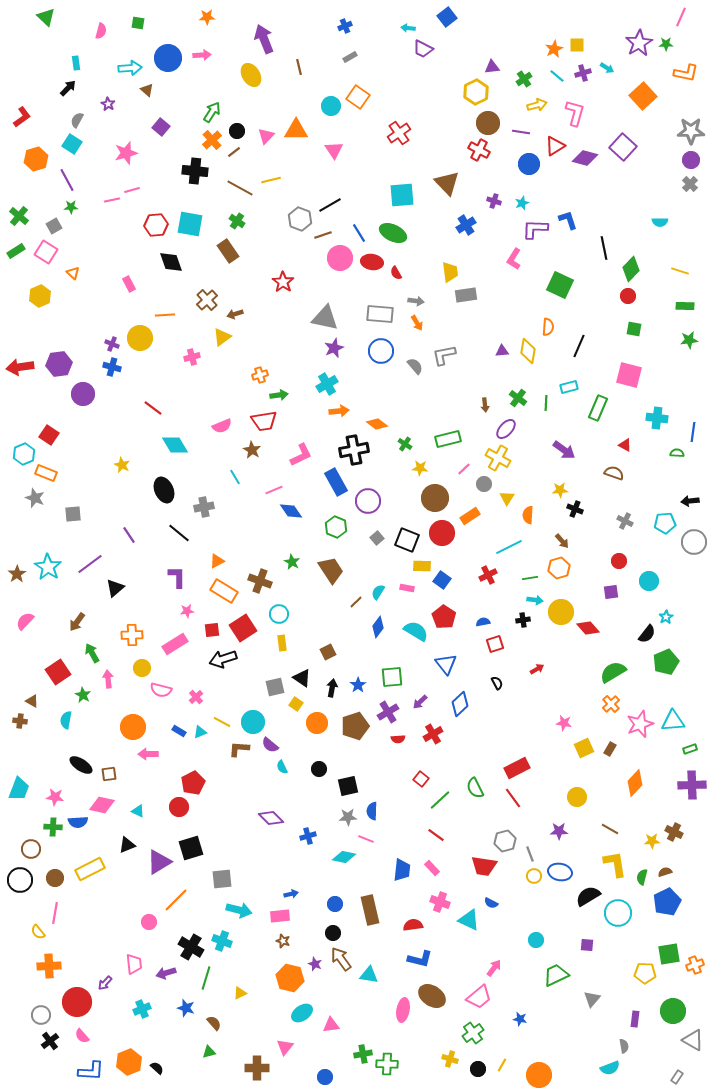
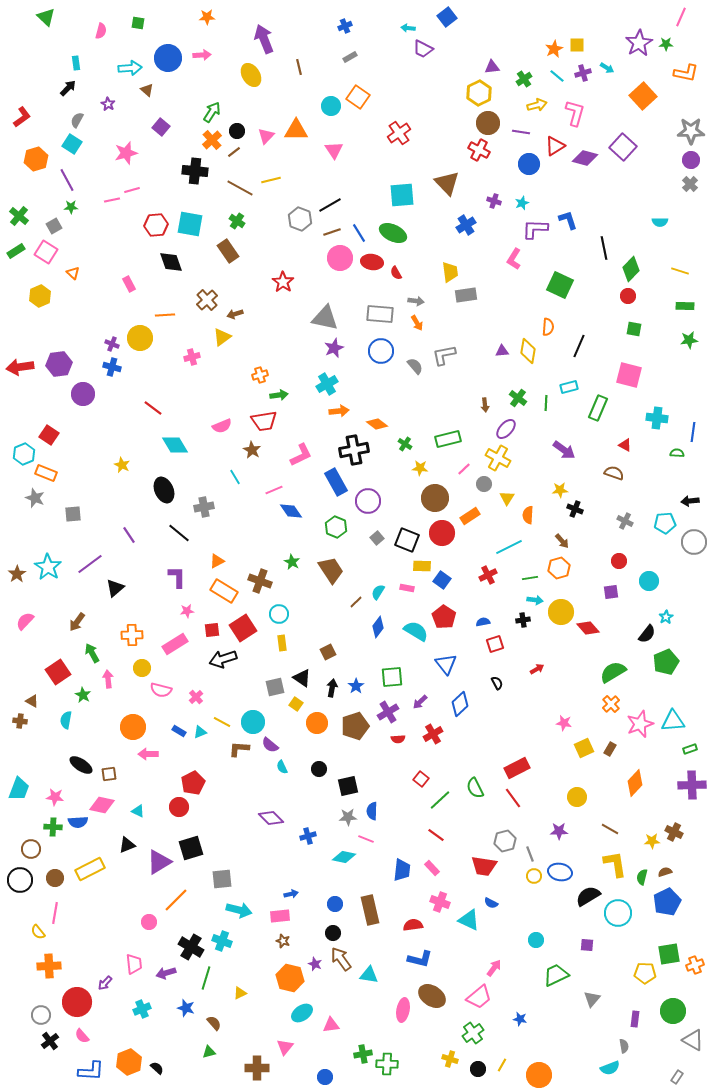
yellow hexagon at (476, 92): moved 3 px right, 1 px down
brown line at (323, 235): moved 9 px right, 3 px up
blue star at (358, 685): moved 2 px left, 1 px down
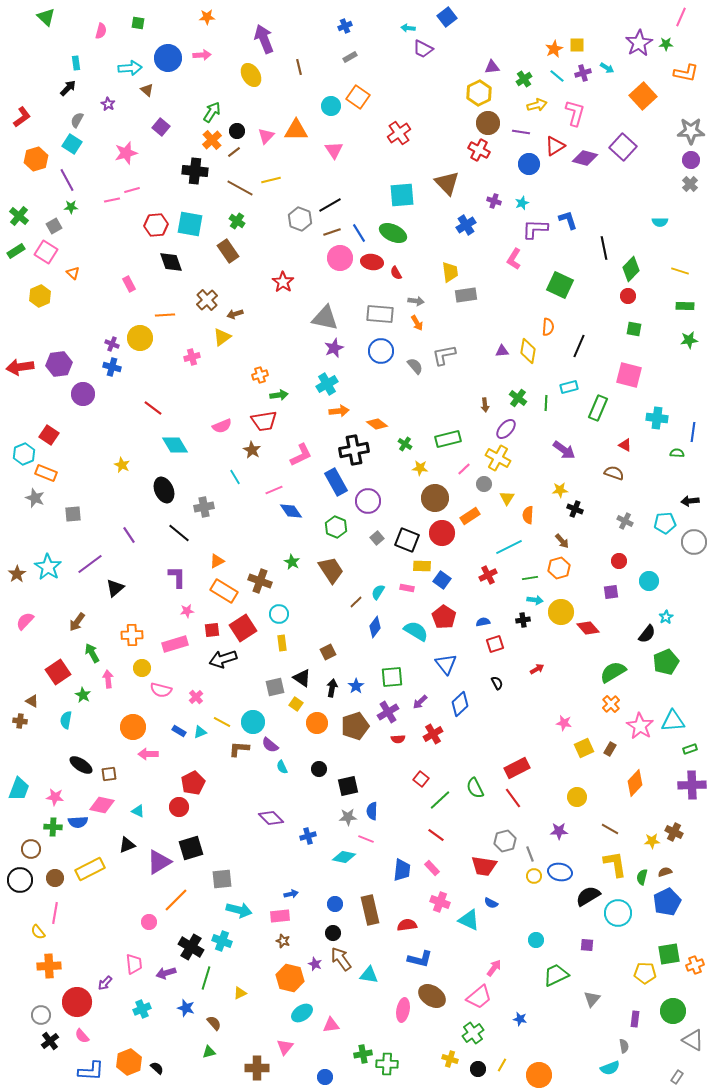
blue diamond at (378, 627): moved 3 px left
pink rectangle at (175, 644): rotated 15 degrees clockwise
pink star at (640, 724): moved 2 px down; rotated 20 degrees counterclockwise
red semicircle at (413, 925): moved 6 px left
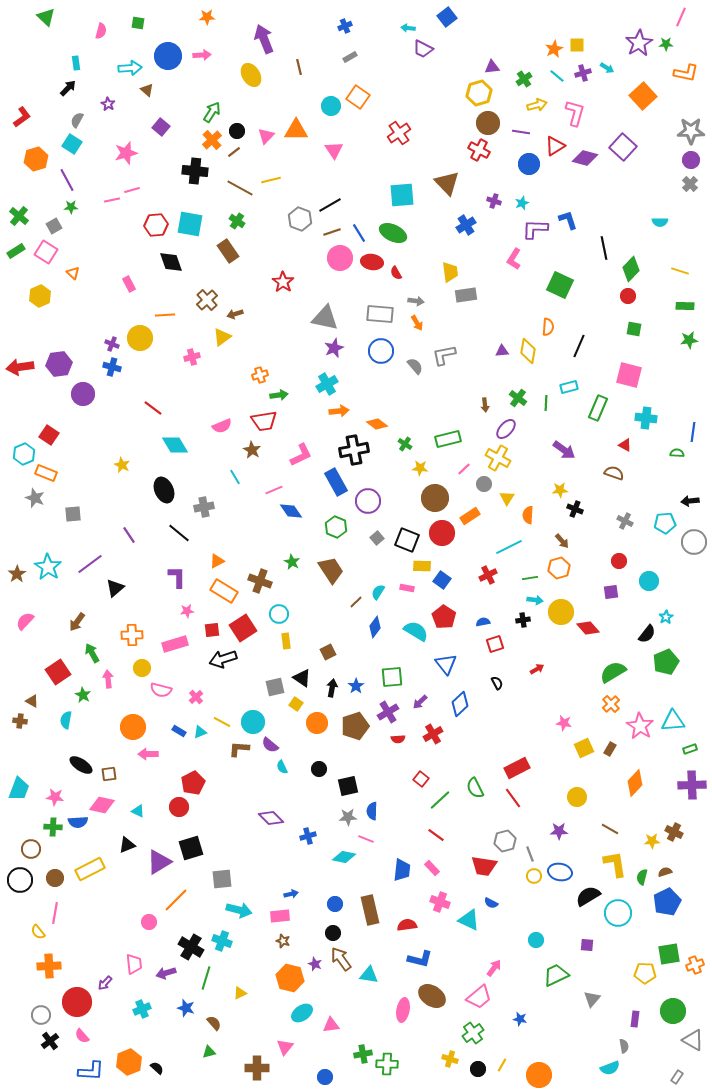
blue circle at (168, 58): moved 2 px up
yellow hexagon at (479, 93): rotated 10 degrees clockwise
cyan cross at (657, 418): moved 11 px left
yellow rectangle at (282, 643): moved 4 px right, 2 px up
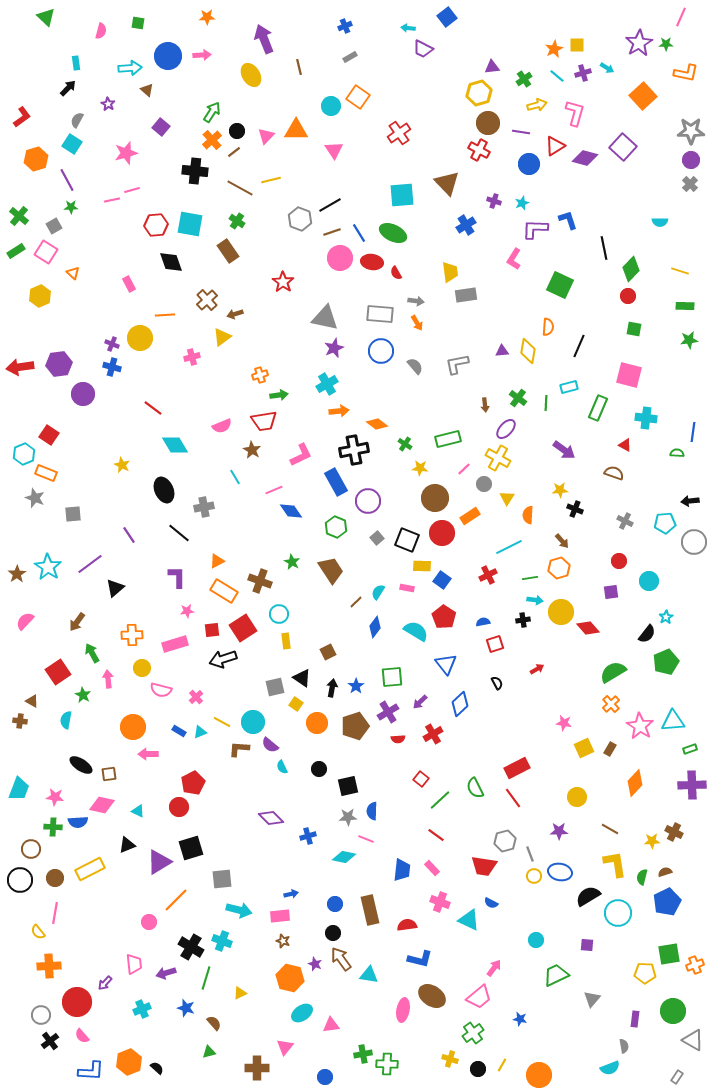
gray L-shape at (444, 355): moved 13 px right, 9 px down
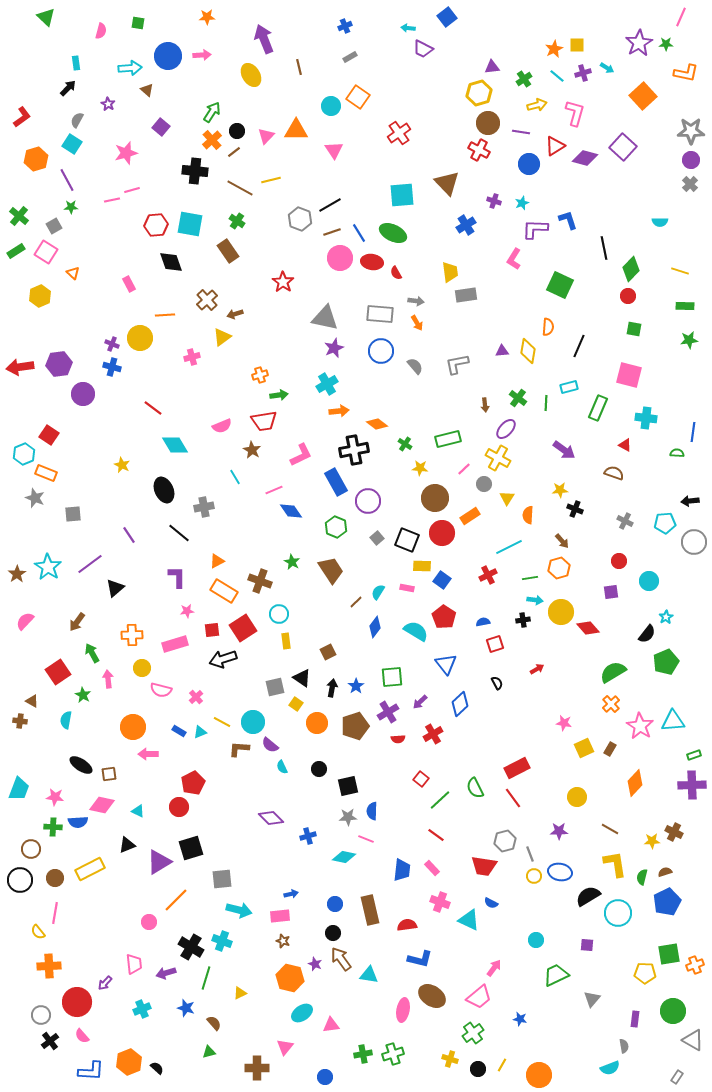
green rectangle at (690, 749): moved 4 px right, 6 px down
green cross at (387, 1064): moved 6 px right, 10 px up; rotated 20 degrees counterclockwise
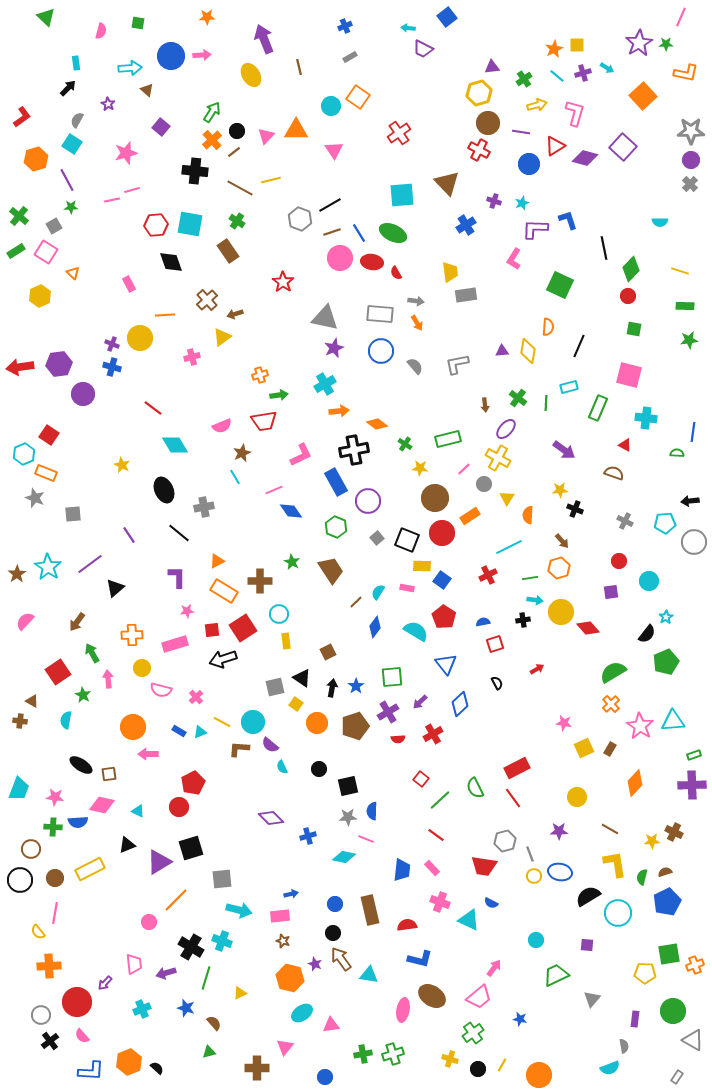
blue circle at (168, 56): moved 3 px right
cyan cross at (327, 384): moved 2 px left
brown star at (252, 450): moved 10 px left, 3 px down; rotated 18 degrees clockwise
brown cross at (260, 581): rotated 20 degrees counterclockwise
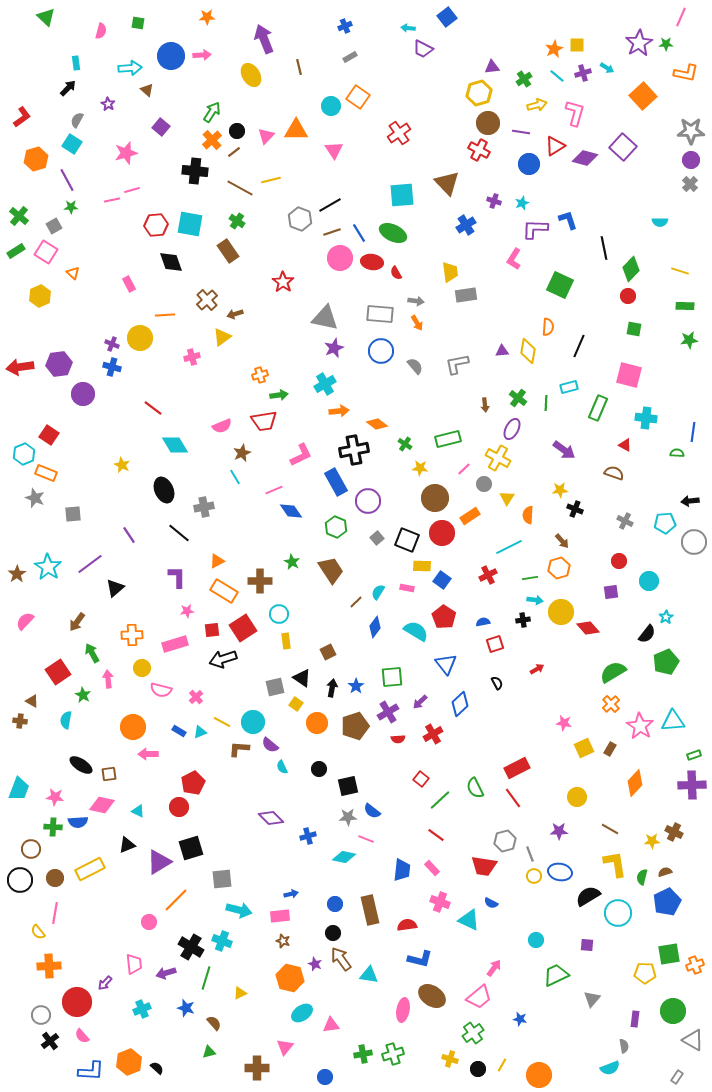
purple ellipse at (506, 429): moved 6 px right; rotated 15 degrees counterclockwise
blue semicircle at (372, 811): rotated 54 degrees counterclockwise
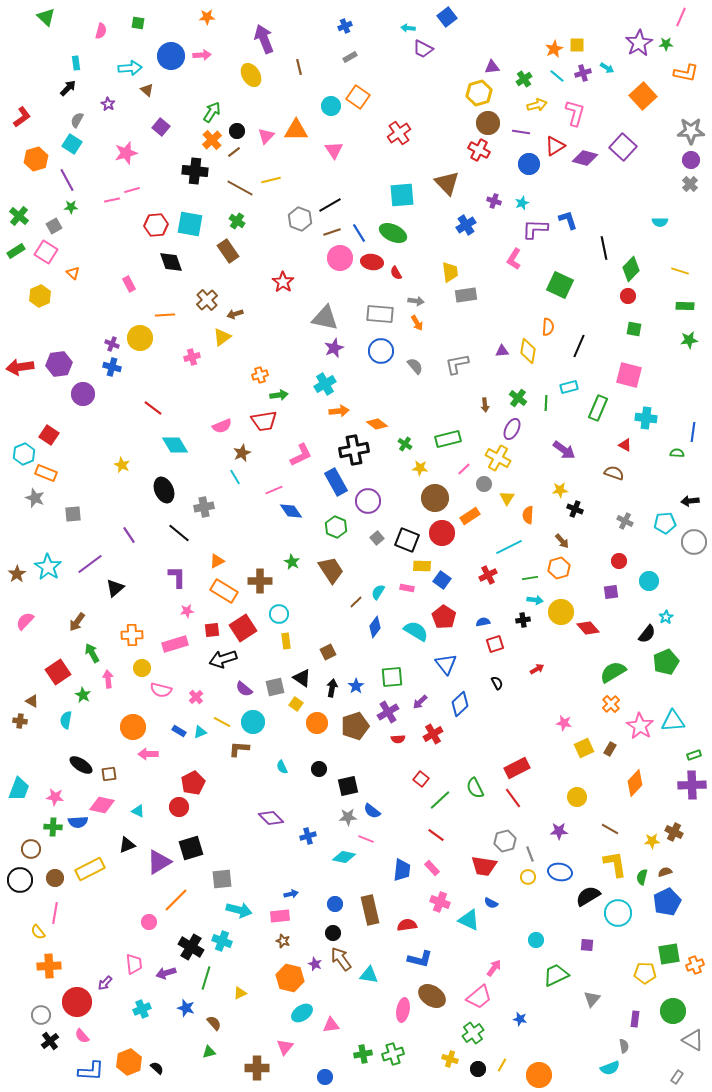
purple semicircle at (270, 745): moved 26 px left, 56 px up
yellow circle at (534, 876): moved 6 px left, 1 px down
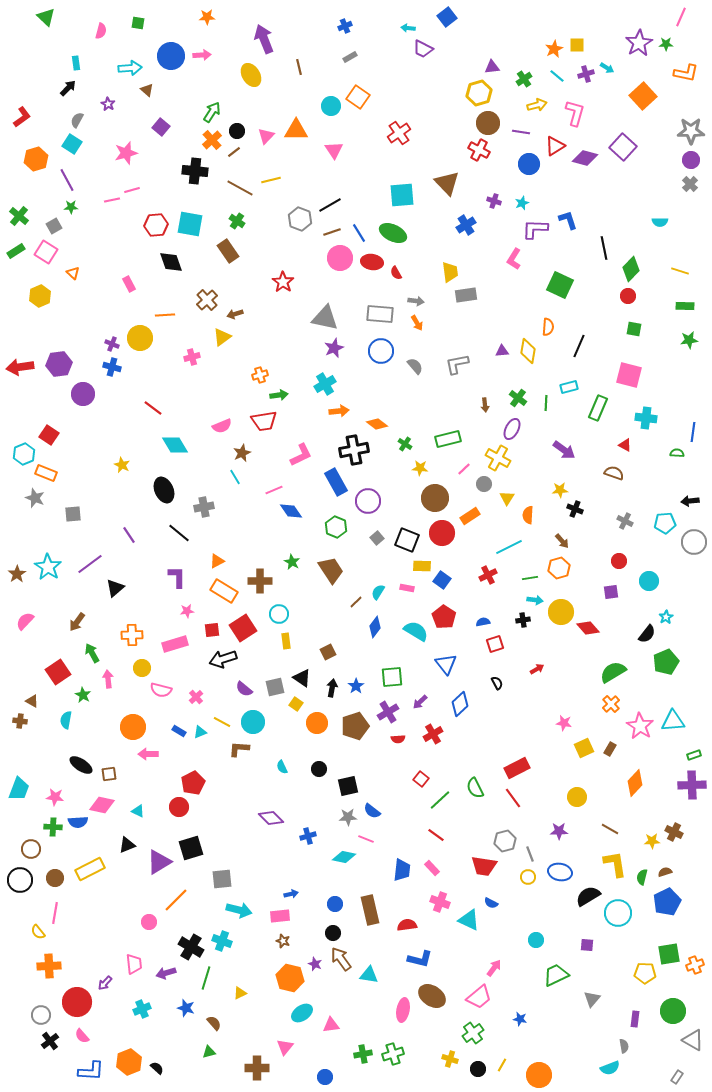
purple cross at (583, 73): moved 3 px right, 1 px down
